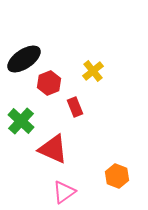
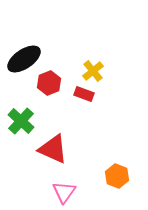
red rectangle: moved 9 px right, 13 px up; rotated 48 degrees counterclockwise
pink triangle: rotated 20 degrees counterclockwise
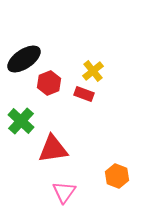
red triangle: rotated 32 degrees counterclockwise
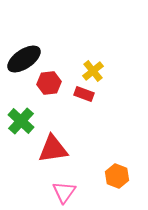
red hexagon: rotated 15 degrees clockwise
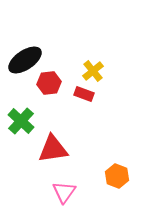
black ellipse: moved 1 px right, 1 px down
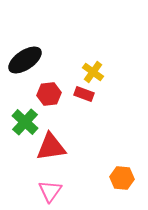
yellow cross: moved 1 px down; rotated 15 degrees counterclockwise
red hexagon: moved 11 px down
green cross: moved 4 px right, 1 px down
red triangle: moved 2 px left, 2 px up
orange hexagon: moved 5 px right, 2 px down; rotated 15 degrees counterclockwise
pink triangle: moved 14 px left, 1 px up
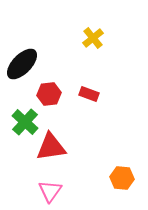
black ellipse: moved 3 px left, 4 px down; rotated 12 degrees counterclockwise
yellow cross: moved 34 px up; rotated 15 degrees clockwise
red rectangle: moved 5 px right
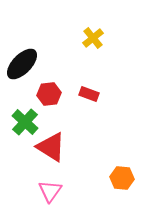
red triangle: rotated 40 degrees clockwise
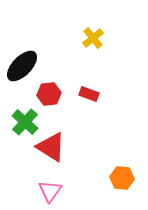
black ellipse: moved 2 px down
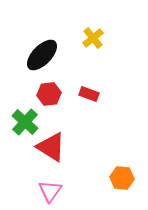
black ellipse: moved 20 px right, 11 px up
